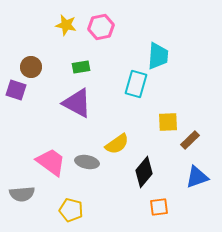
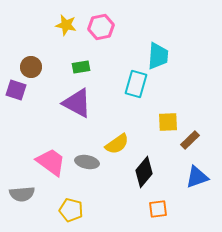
orange square: moved 1 px left, 2 px down
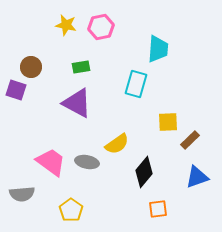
cyan trapezoid: moved 7 px up
yellow pentagon: rotated 20 degrees clockwise
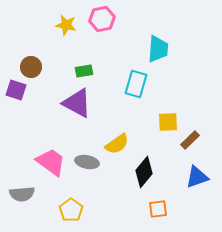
pink hexagon: moved 1 px right, 8 px up
green rectangle: moved 3 px right, 4 px down
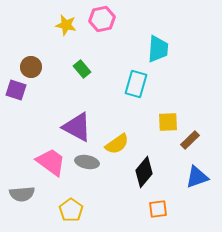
green rectangle: moved 2 px left, 2 px up; rotated 60 degrees clockwise
purple triangle: moved 24 px down
